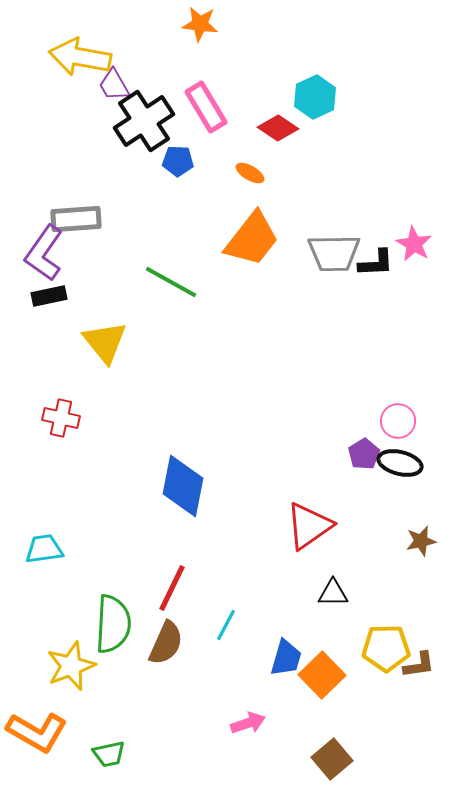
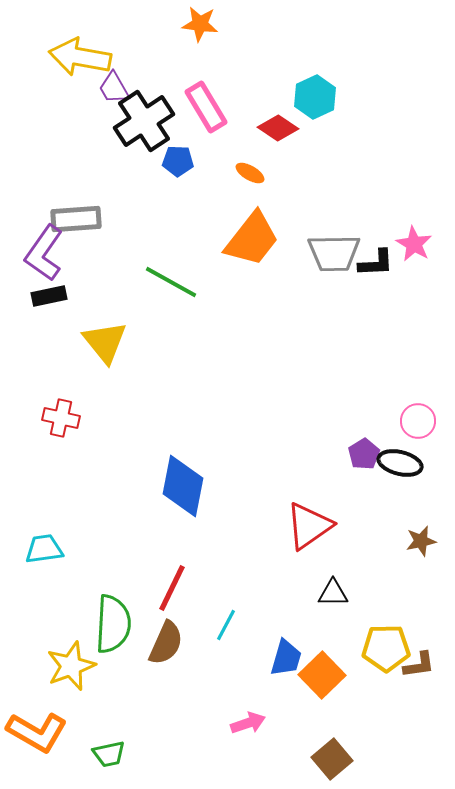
purple trapezoid: moved 3 px down
pink circle: moved 20 px right
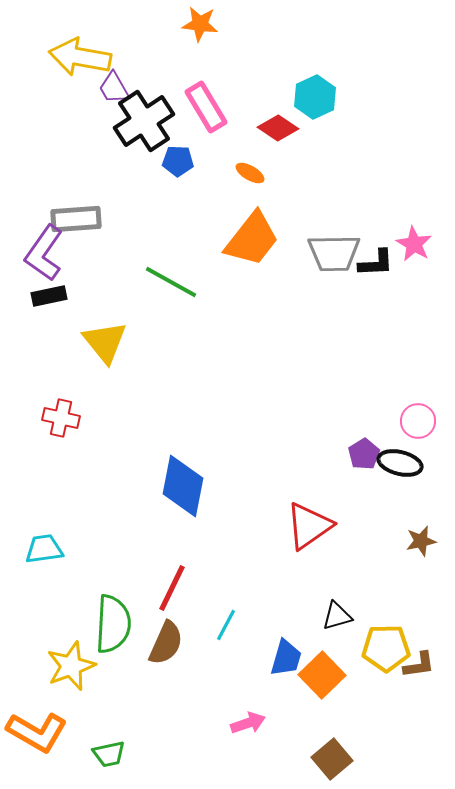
black triangle: moved 4 px right, 23 px down; rotated 16 degrees counterclockwise
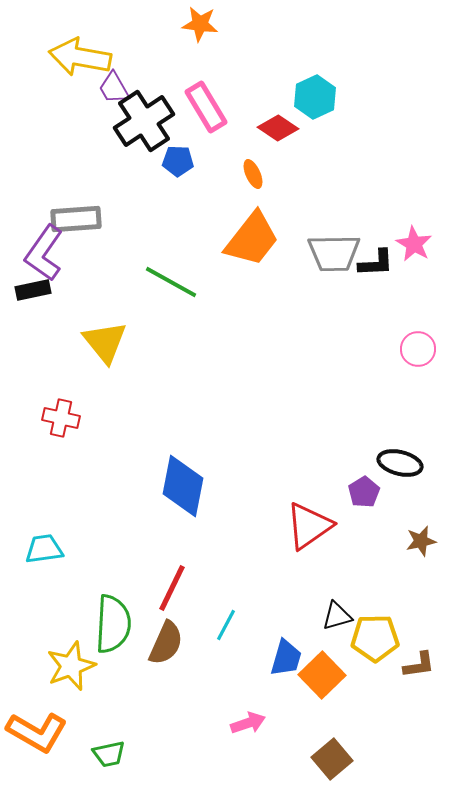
orange ellipse: moved 3 px right, 1 px down; rotated 36 degrees clockwise
black rectangle: moved 16 px left, 6 px up
pink circle: moved 72 px up
purple pentagon: moved 38 px down
yellow pentagon: moved 11 px left, 10 px up
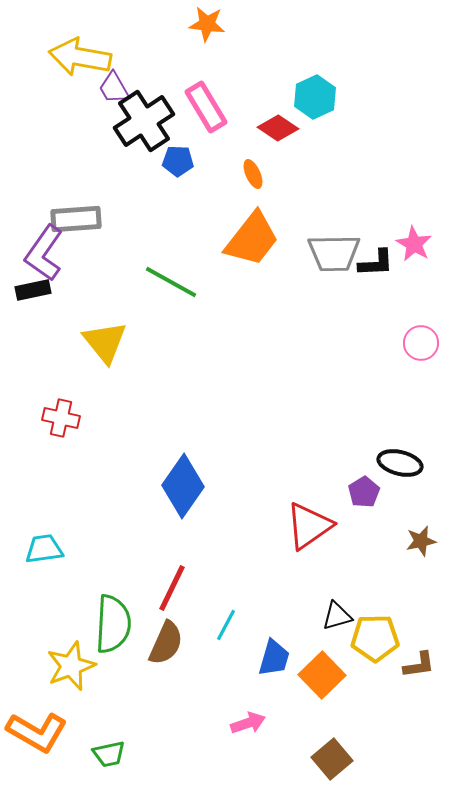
orange star: moved 7 px right
pink circle: moved 3 px right, 6 px up
blue diamond: rotated 24 degrees clockwise
blue trapezoid: moved 12 px left
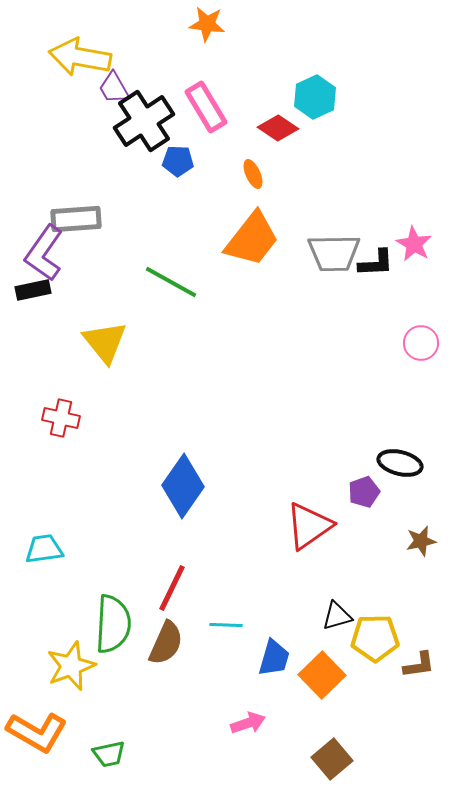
purple pentagon: rotated 12 degrees clockwise
cyan line: rotated 64 degrees clockwise
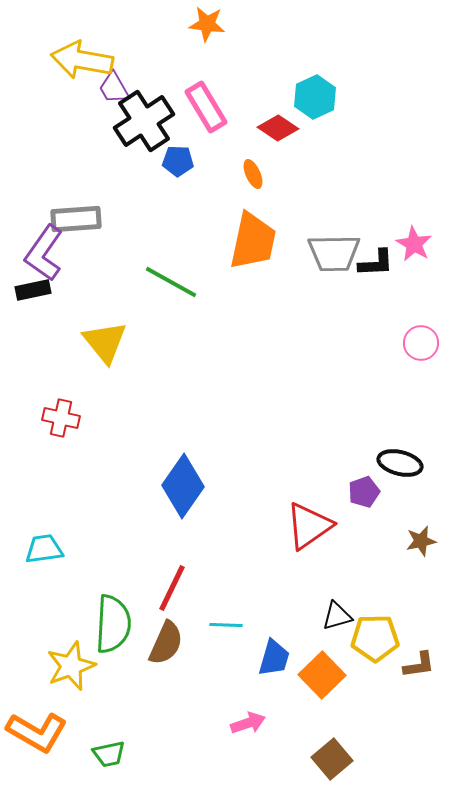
yellow arrow: moved 2 px right, 3 px down
orange trapezoid: moved 1 px right, 2 px down; rotated 26 degrees counterclockwise
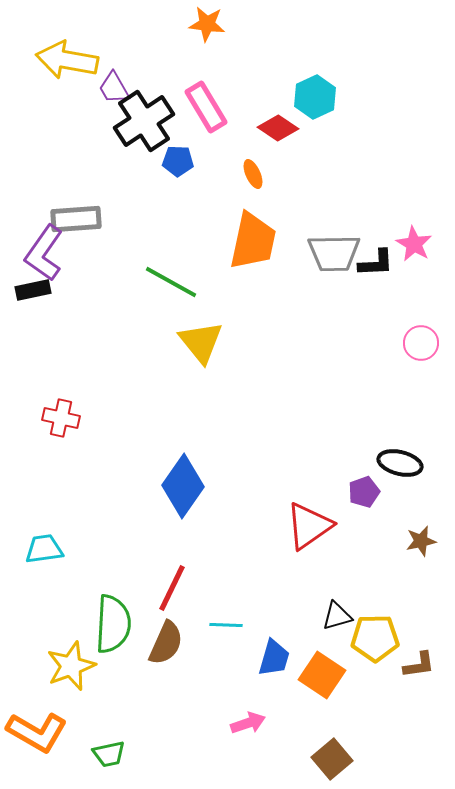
yellow arrow: moved 15 px left
yellow triangle: moved 96 px right
orange square: rotated 12 degrees counterclockwise
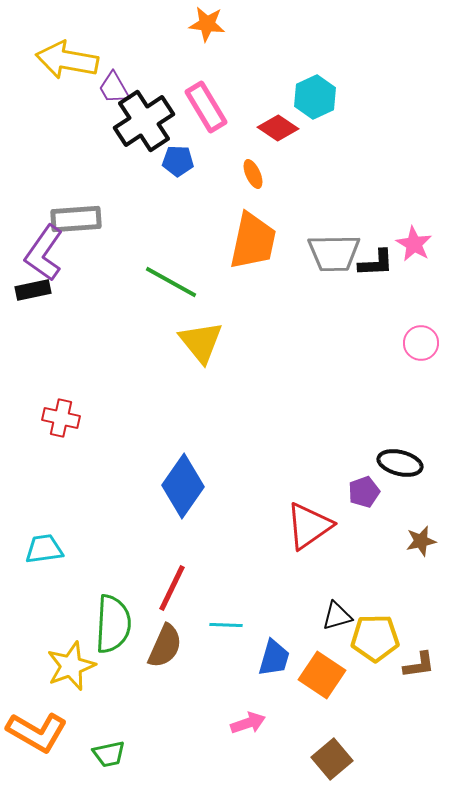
brown semicircle: moved 1 px left, 3 px down
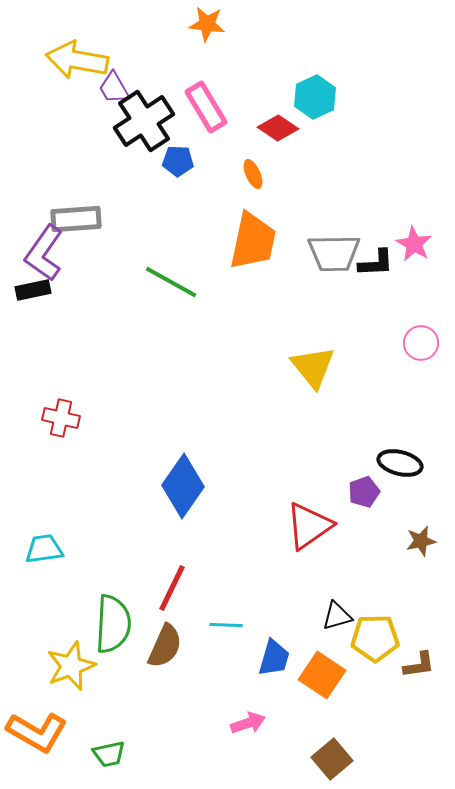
yellow arrow: moved 10 px right
yellow triangle: moved 112 px right, 25 px down
